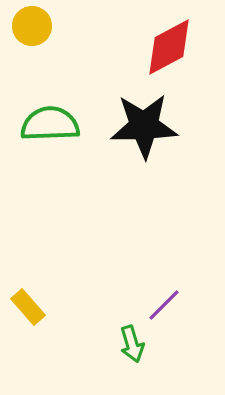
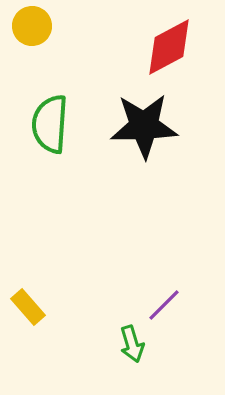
green semicircle: rotated 84 degrees counterclockwise
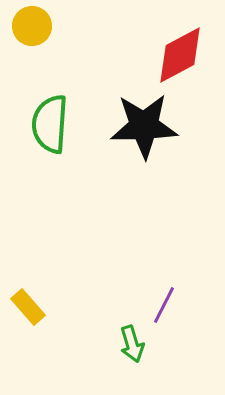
red diamond: moved 11 px right, 8 px down
purple line: rotated 18 degrees counterclockwise
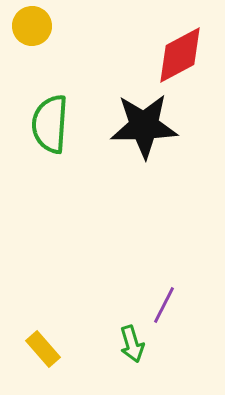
yellow rectangle: moved 15 px right, 42 px down
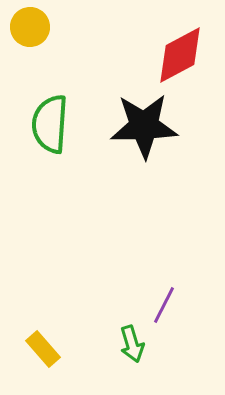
yellow circle: moved 2 px left, 1 px down
